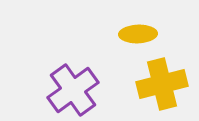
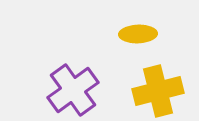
yellow cross: moved 4 px left, 7 px down
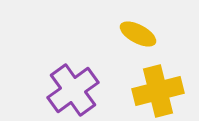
yellow ellipse: rotated 30 degrees clockwise
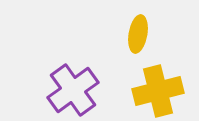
yellow ellipse: rotated 72 degrees clockwise
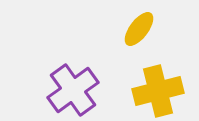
yellow ellipse: moved 1 px right, 5 px up; rotated 27 degrees clockwise
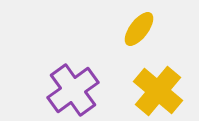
yellow cross: rotated 36 degrees counterclockwise
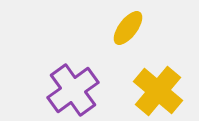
yellow ellipse: moved 11 px left, 1 px up
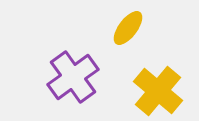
purple cross: moved 13 px up
